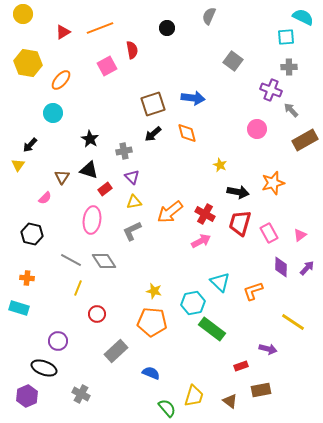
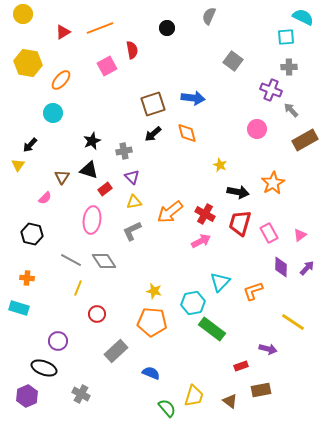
black star at (90, 139): moved 2 px right, 2 px down; rotated 18 degrees clockwise
orange star at (273, 183): rotated 15 degrees counterclockwise
cyan triangle at (220, 282): rotated 30 degrees clockwise
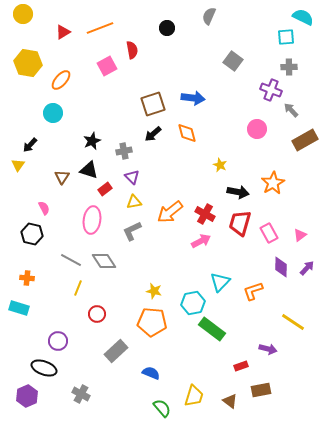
pink semicircle at (45, 198): moved 1 px left, 10 px down; rotated 72 degrees counterclockwise
green semicircle at (167, 408): moved 5 px left
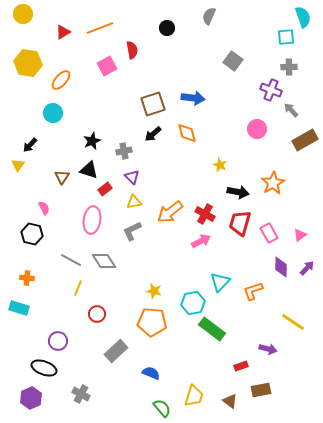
cyan semicircle at (303, 17): rotated 45 degrees clockwise
purple hexagon at (27, 396): moved 4 px right, 2 px down
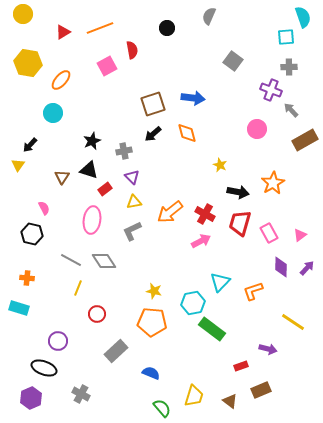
brown rectangle at (261, 390): rotated 12 degrees counterclockwise
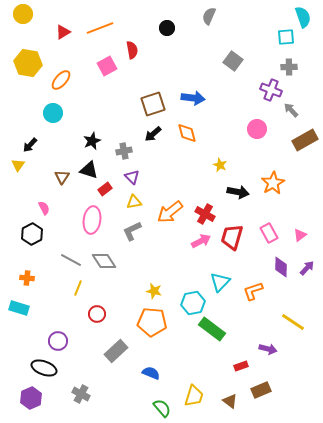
red trapezoid at (240, 223): moved 8 px left, 14 px down
black hexagon at (32, 234): rotated 20 degrees clockwise
